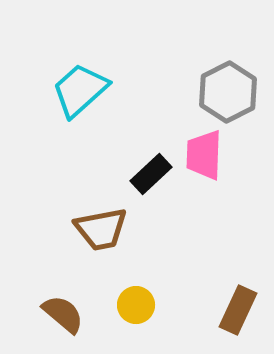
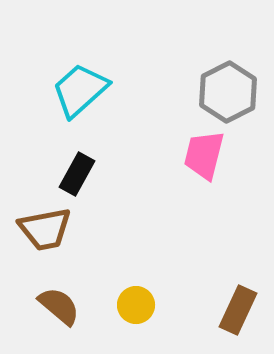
pink trapezoid: rotated 12 degrees clockwise
black rectangle: moved 74 px left; rotated 18 degrees counterclockwise
brown trapezoid: moved 56 px left
brown semicircle: moved 4 px left, 8 px up
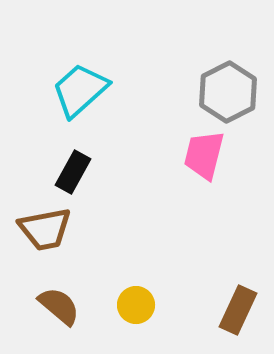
black rectangle: moved 4 px left, 2 px up
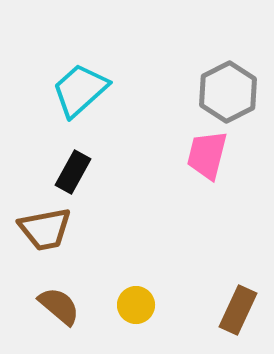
pink trapezoid: moved 3 px right
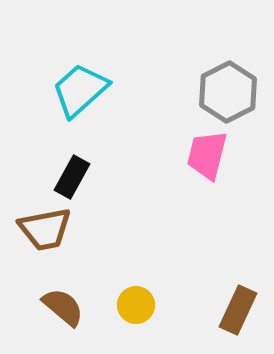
black rectangle: moved 1 px left, 5 px down
brown semicircle: moved 4 px right, 1 px down
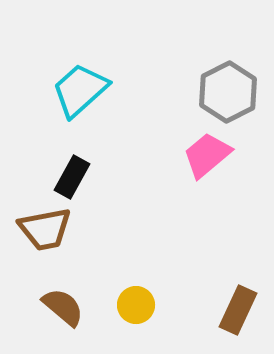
pink trapezoid: rotated 36 degrees clockwise
